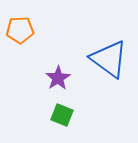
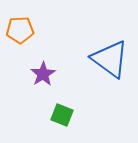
blue triangle: moved 1 px right
purple star: moved 15 px left, 4 px up
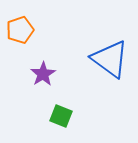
orange pentagon: rotated 16 degrees counterclockwise
green square: moved 1 px left, 1 px down
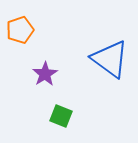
purple star: moved 2 px right
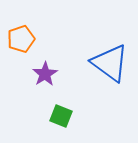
orange pentagon: moved 1 px right, 9 px down
blue triangle: moved 4 px down
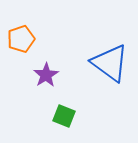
purple star: moved 1 px right, 1 px down
green square: moved 3 px right
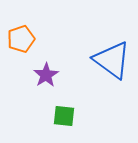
blue triangle: moved 2 px right, 3 px up
green square: rotated 15 degrees counterclockwise
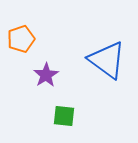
blue triangle: moved 5 px left
